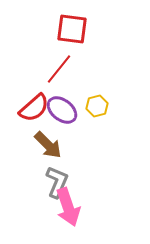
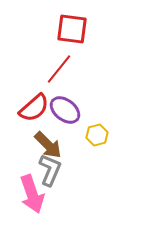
yellow hexagon: moved 29 px down
purple ellipse: moved 3 px right
gray L-shape: moved 7 px left, 12 px up
pink arrow: moved 36 px left, 13 px up
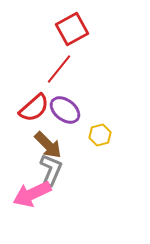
red square: rotated 36 degrees counterclockwise
yellow hexagon: moved 3 px right
gray L-shape: moved 1 px right
pink arrow: rotated 84 degrees clockwise
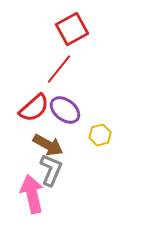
brown arrow: rotated 16 degrees counterclockwise
pink arrow: rotated 102 degrees clockwise
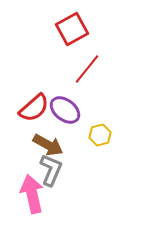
red line: moved 28 px right
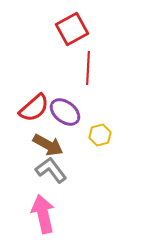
red line: moved 1 px right, 1 px up; rotated 36 degrees counterclockwise
purple ellipse: moved 2 px down
gray L-shape: rotated 60 degrees counterclockwise
pink arrow: moved 11 px right, 20 px down
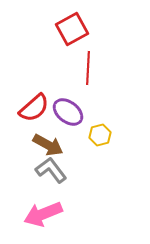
purple ellipse: moved 3 px right
pink arrow: rotated 99 degrees counterclockwise
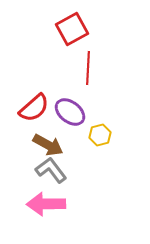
purple ellipse: moved 2 px right
pink arrow: moved 3 px right, 10 px up; rotated 21 degrees clockwise
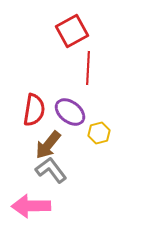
red square: moved 2 px down
red semicircle: moved 2 px down; rotated 40 degrees counterclockwise
yellow hexagon: moved 1 px left, 2 px up
brown arrow: rotated 100 degrees clockwise
pink arrow: moved 15 px left, 2 px down
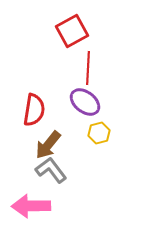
purple ellipse: moved 15 px right, 10 px up
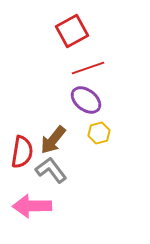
red line: rotated 68 degrees clockwise
purple ellipse: moved 1 px right, 2 px up
red semicircle: moved 12 px left, 42 px down
brown arrow: moved 5 px right, 5 px up
pink arrow: moved 1 px right
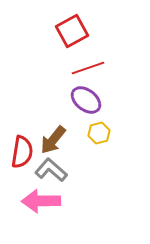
gray L-shape: rotated 12 degrees counterclockwise
pink arrow: moved 9 px right, 5 px up
